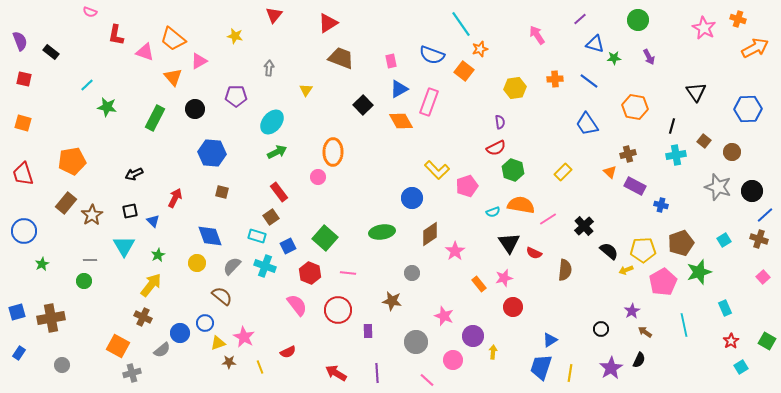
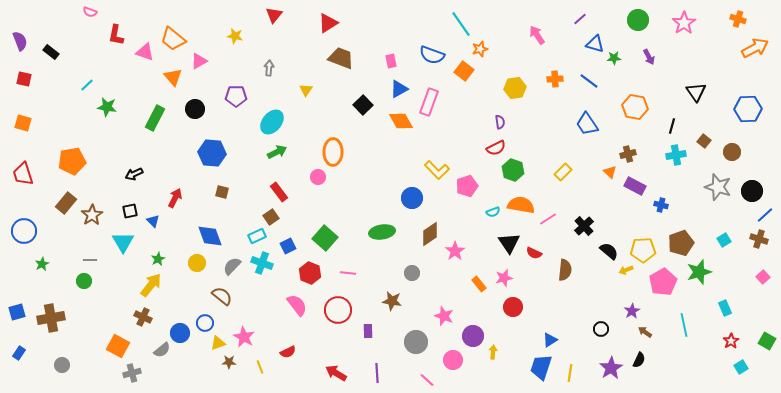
pink star at (704, 28): moved 20 px left, 5 px up; rotated 10 degrees clockwise
cyan rectangle at (257, 236): rotated 42 degrees counterclockwise
cyan triangle at (124, 246): moved 1 px left, 4 px up
green star at (158, 255): moved 4 px down
cyan cross at (265, 266): moved 3 px left, 3 px up
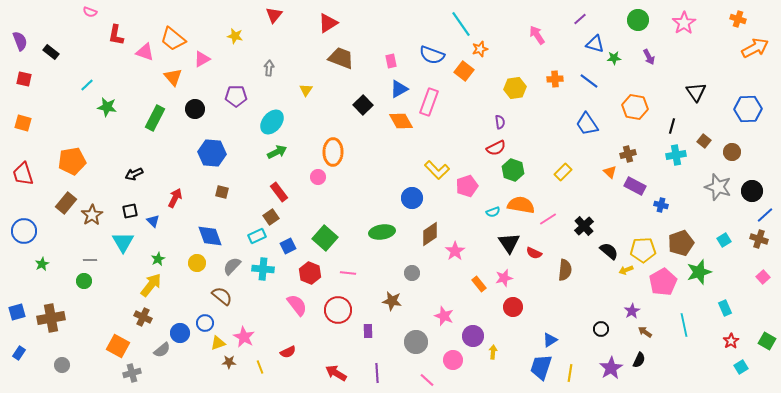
pink triangle at (199, 61): moved 3 px right, 2 px up
cyan cross at (262, 263): moved 1 px right, 6 px down; rotated 15 degrees counterclockwise
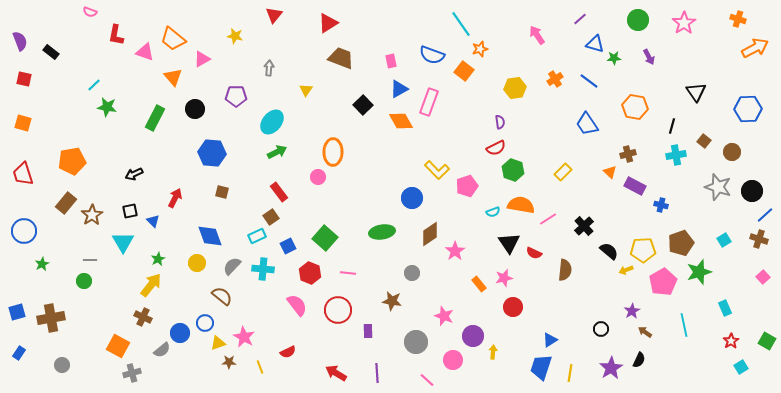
orange cross at (555, 79): rotated 28 degrees counterclockwise
cyan line at (87, 85): moved 7 px right
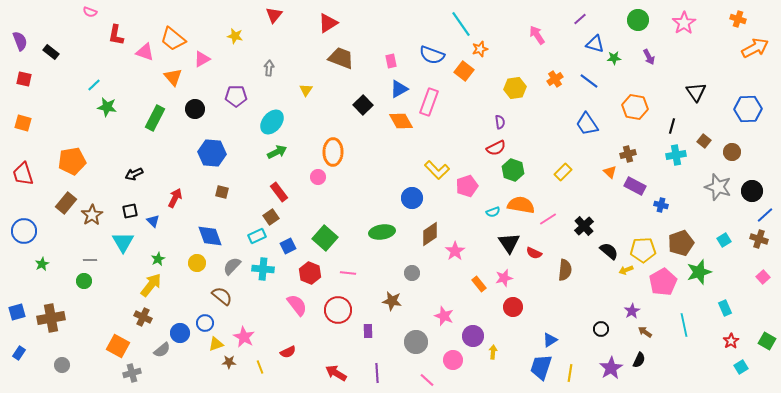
yellow triangle at (218, 343): moved 2 px left, 1 px down
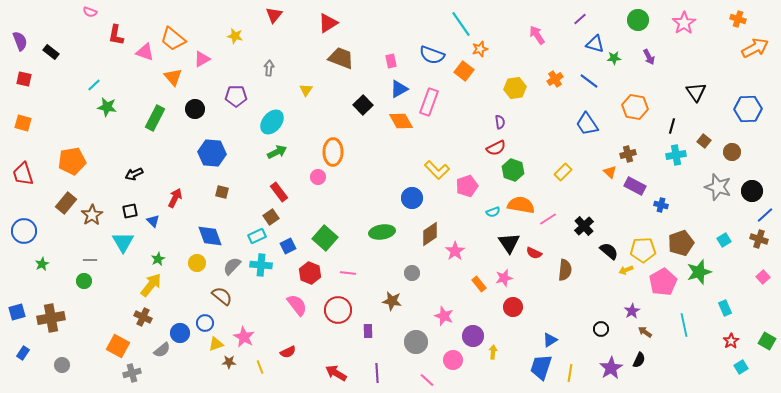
cyan cross at (263, 269): moved 2 px left, 4 px up
blue rectangle at (19, 353): moved 4 px right
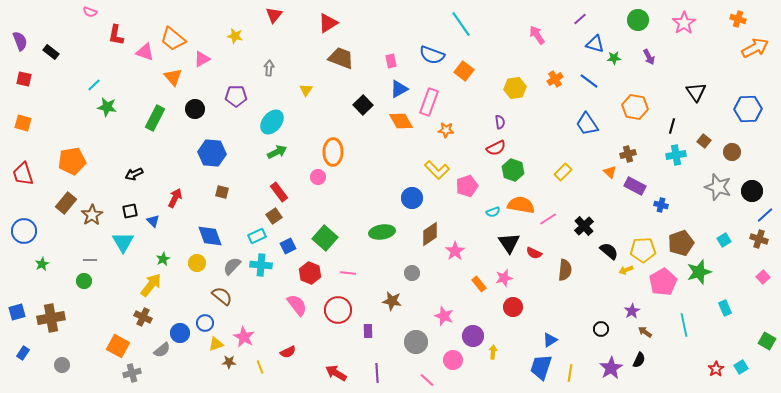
orange star at (480, 49): moved 34 px left, 81 px down; rotated 21 degrees clockwise
brown square at (271, 217): moved 3 px right, 1 px up
green star at (158, 259): moved 5 px right
red star at (731, 341): moved 15 px left, 28 px down
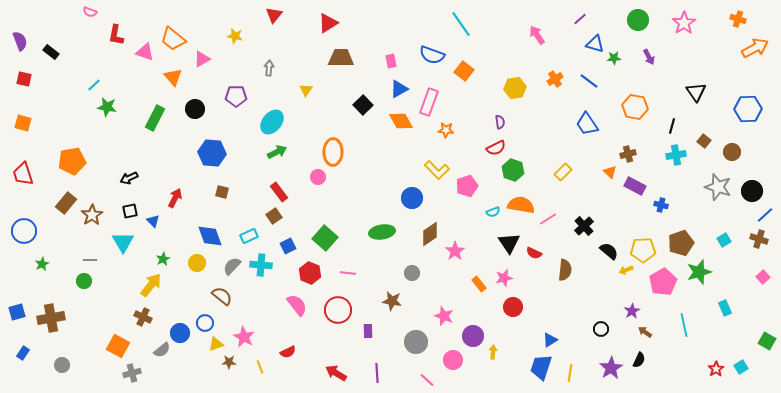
brown trapezoid at (341, 58): rotated 20 degrees counterclockwise
black arrow at (134, 174): moved 5 px left, 4 px down
cyan rectangle at (257, 236): moved 8 px left
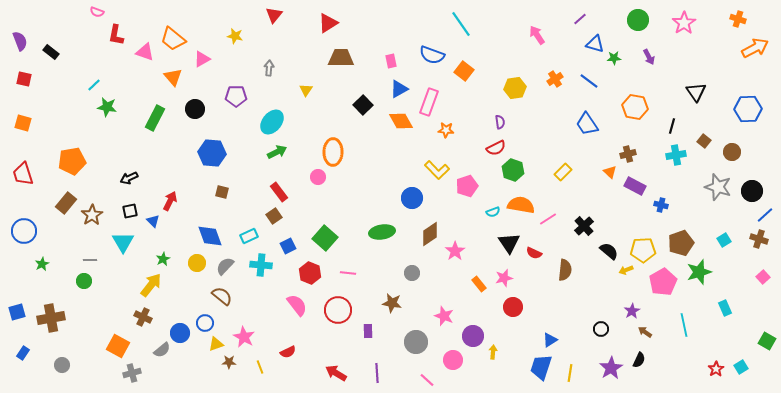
pink semicircle at (90, 12): moved 7 px right
red arrow at (175, 198): moved 5 px left, 3 px down
gray semicircle at (232, 266): moved 7 px left
brown star at (392, 301): moved 2 px down
